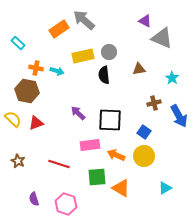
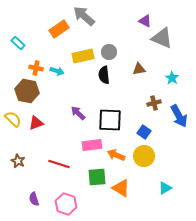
gray arrow: moved 4 px up
pink rectangle: moved 2 px right
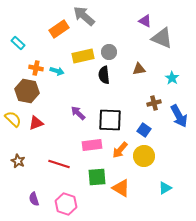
blue square: moved 2 px up
orange arrow: moved 4 px right, 5 px up; rotated 72 degrees counterclockwise
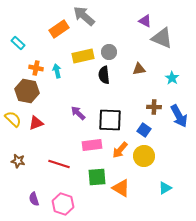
cyan arrow: rotated 120 degrees counterclockwise
brown cross: moved 4 px down; rotated 16 degrees clockwise
brown star: rotated 16 degrees counterclockwise
pink hexagon: moved 3 px left
